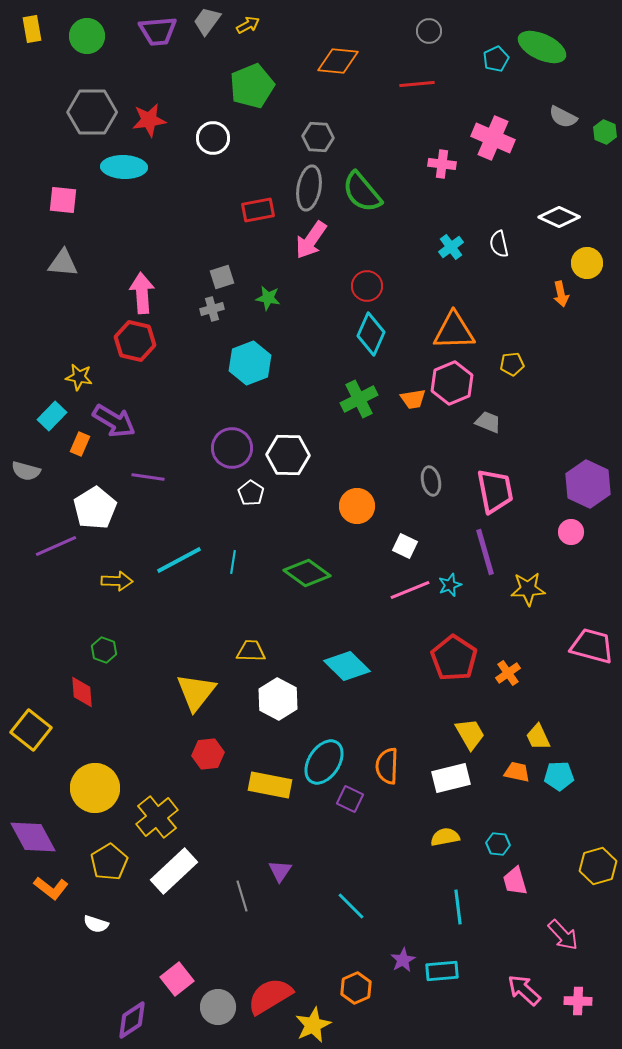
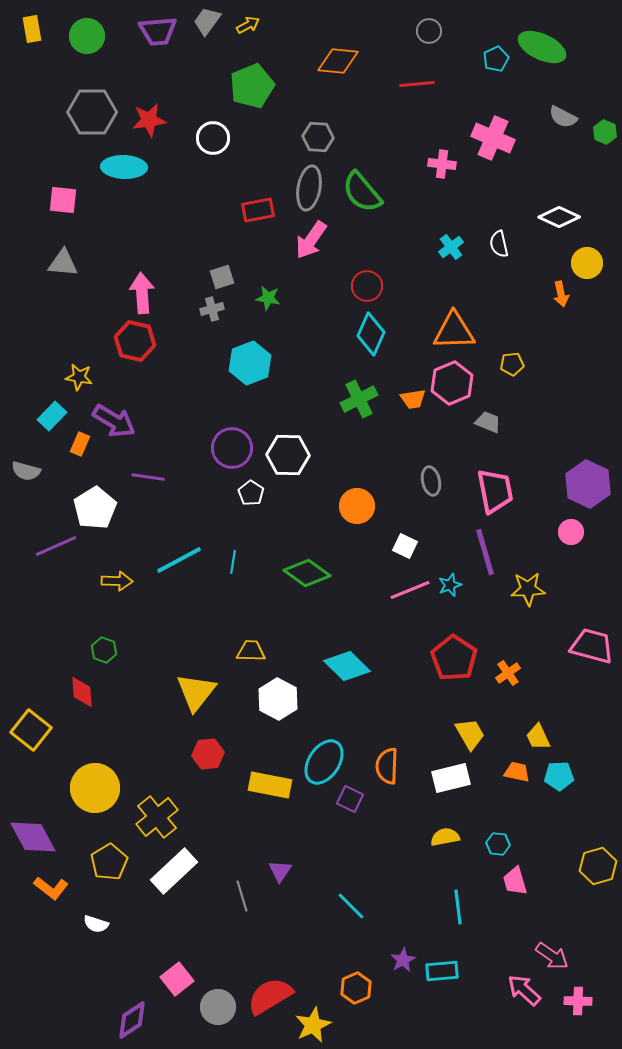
pink arrow at (563, 935): moved 11 px left, 21 px down; rotated 12 degrees counterclockwise
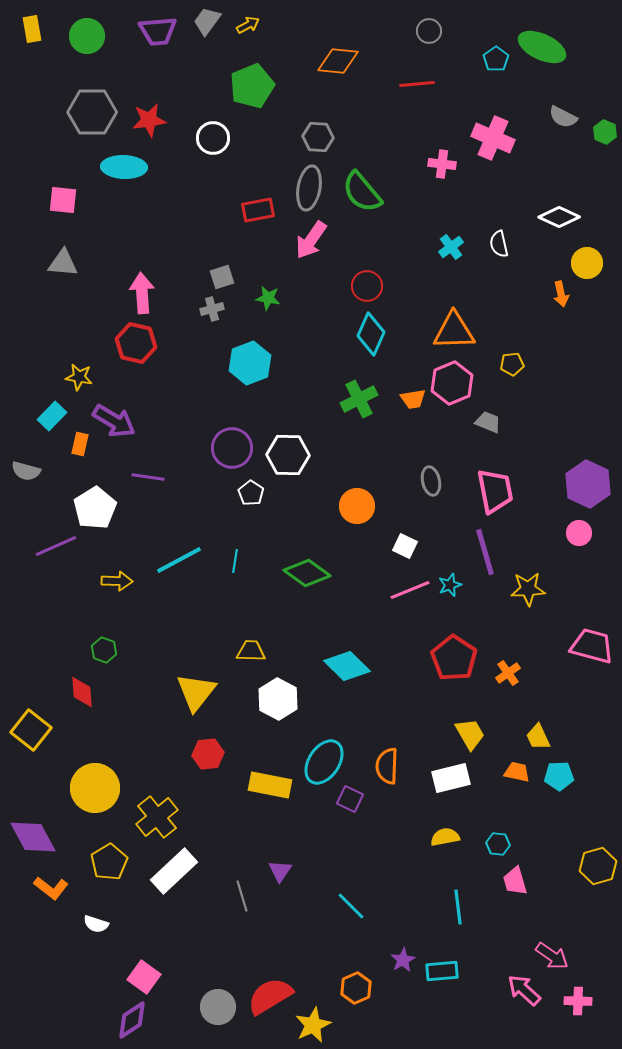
cyan pentagon at (496, 59): rotated 10 degrees counterclockwise
red hexagon at (135, 341): moved 1 px right, 2 px down
orange rectangle at (80, 444): rotated 10 degrees counterclockwise
pink circle at (571, 532): moved 8 px right, 1 px down
cyan line at (233, 562): moved 2 px right, 1 px up
pink square at (177, 979): moved 33 px left, 2 px up; rotated 16 degrees counterclockwise
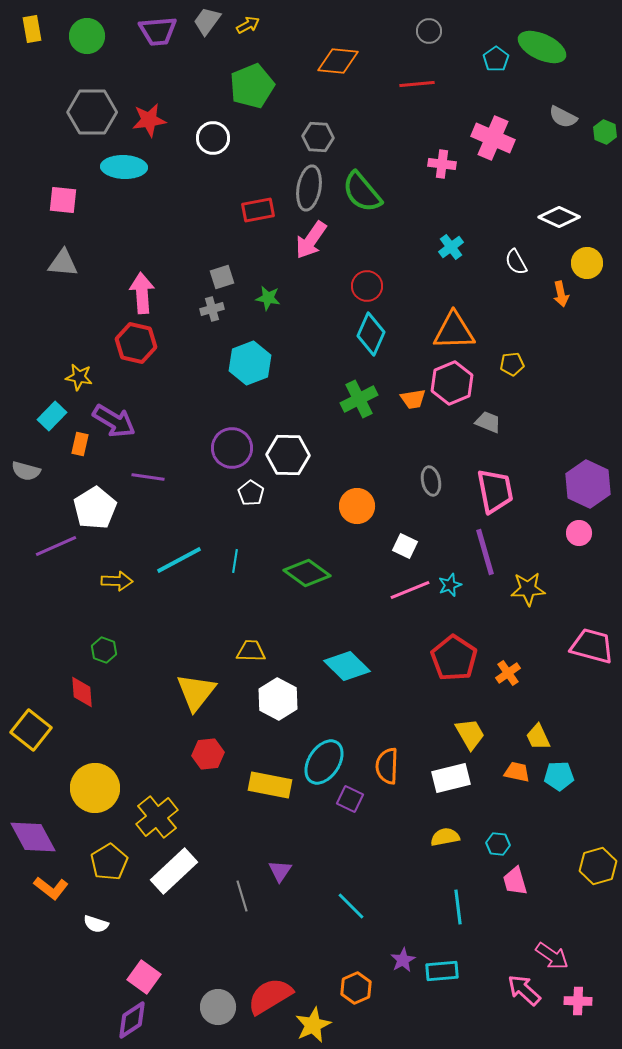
white semicircle at (499, 244): moved 17 px right, 18 px down; rotated 16 degrees counterclockwise
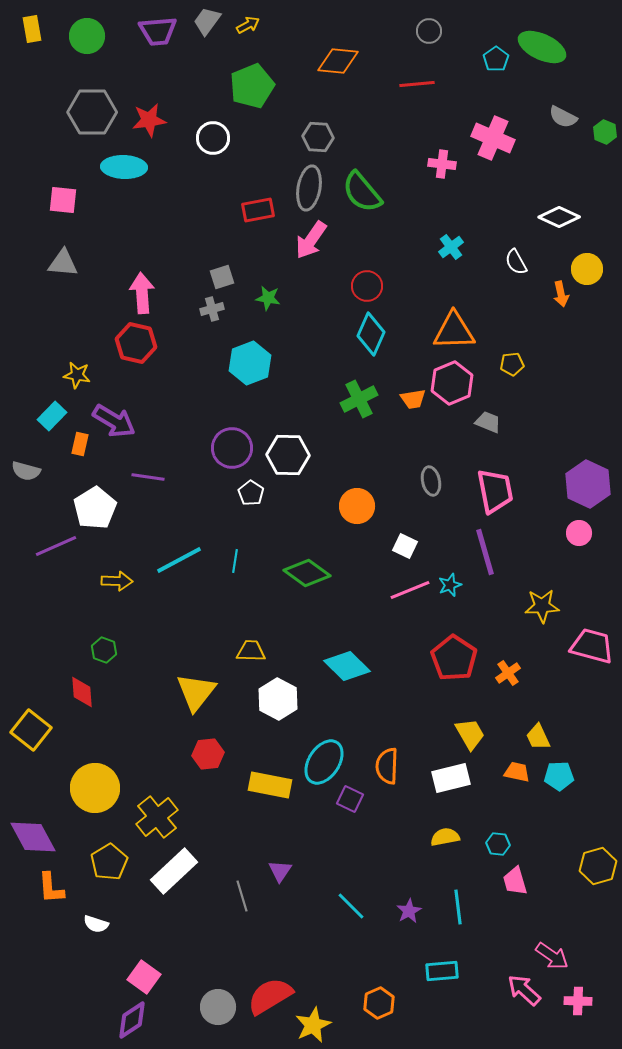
yellow circle at (587, 263): moved 6 px down
yellow star at (79, 377): moved 2 px left, 2 px up
yellow star at (528, 589): moved 14 px right, 17 px down
orange L-shape at (51, 888): rotated 48 degrees clockwise
purple star at (403, 960): moved 6 px right, 49 px up
orange hexagon at (356, 988): moved 23 px right, 15 px down
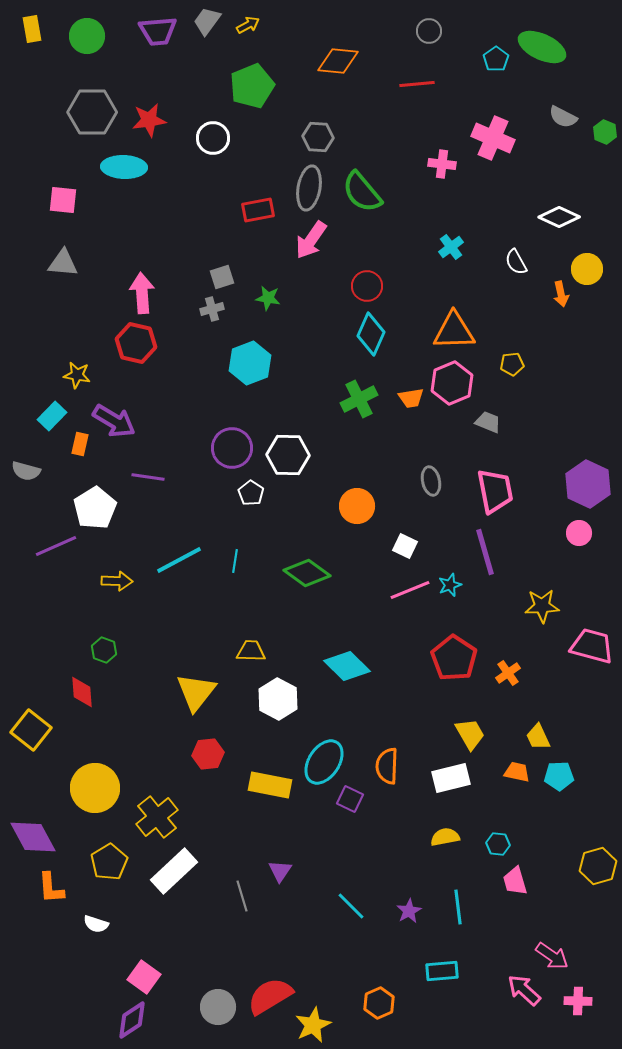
orange trapezoid at (413, 399): moved 2 px left, 1 px up
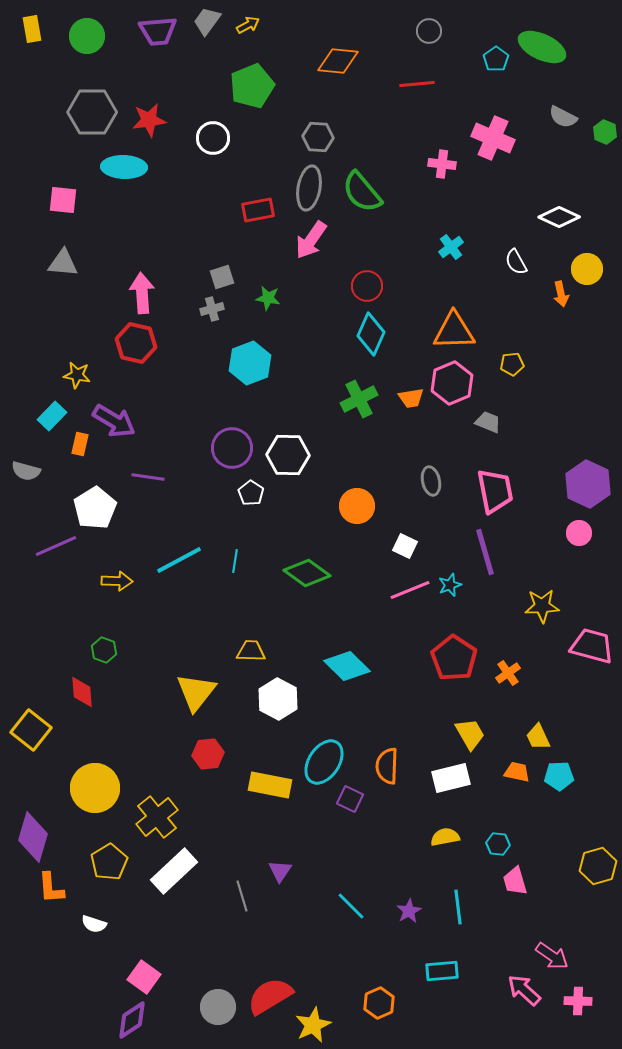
purple diamond at (33, 837): rotated 45 degrees clockwise
white semicircle at (96, 924): moved 2 px left
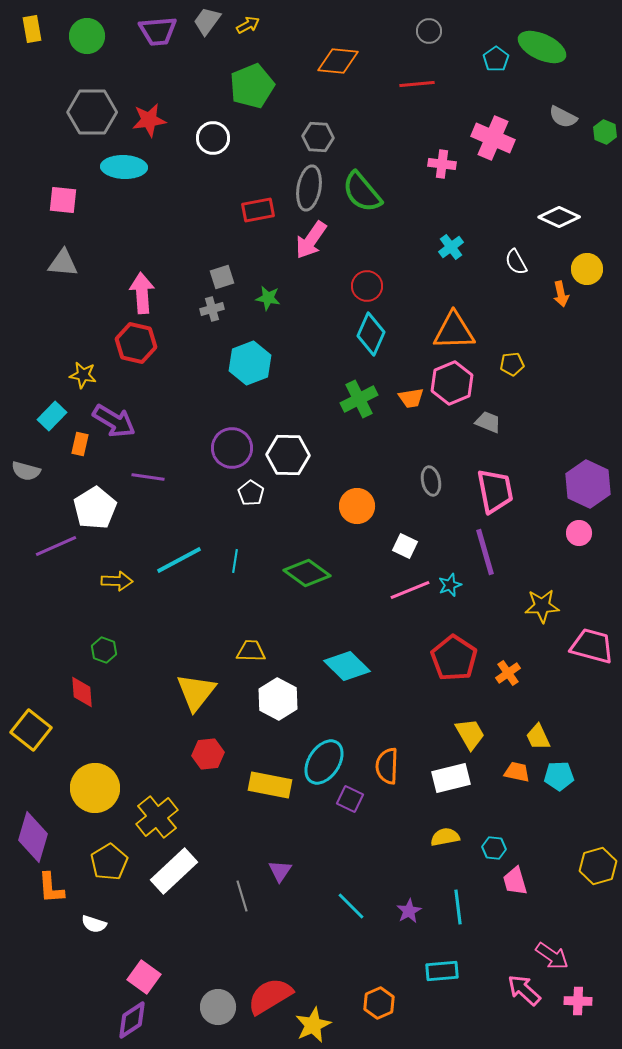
yellow star at (77, 375): moved 6 px right
cyan hexagon at (498, 844): moved 4 px left, 4 px down
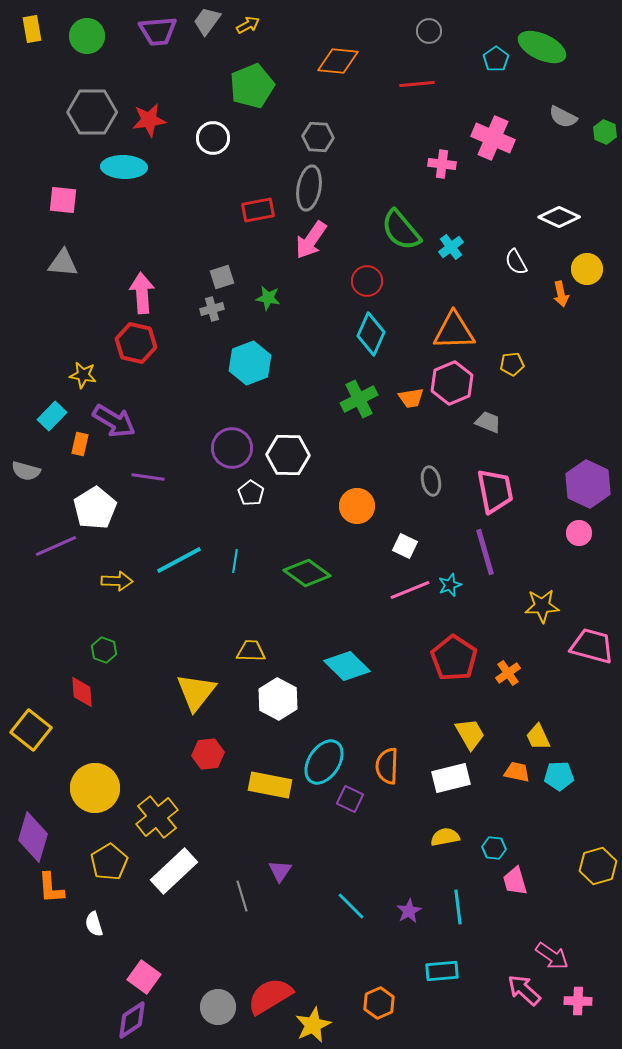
green semicircle at (362, 192): moved 39 px right, 38 px down
red circle at (367, 286): moved 5 px up
white semicircle at (94, 924): rotated 55 degrees clockwise
